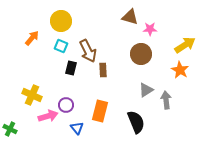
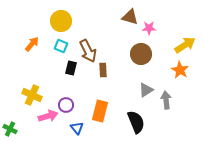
pink star: moved 1 px left, 1 px up
orange arrow: moved 6 px down
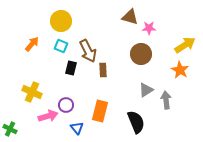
yellow cross: moved 3 px up
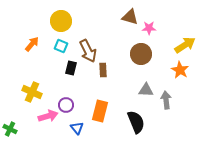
gray triangle: rotated 35 degrees clockwise
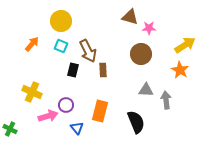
black rectangle: moved 2 px right, 2 px down
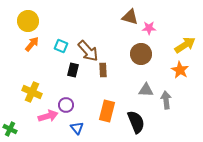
yellow circle: moved 33 px left
brown arrow: rotated 15 degrees counterclockwise
orange rectangle: moved 7 px right
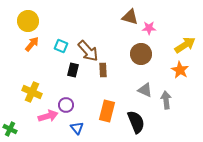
gray triangle: moved 1 px left; rotated 21 degrees clockwise
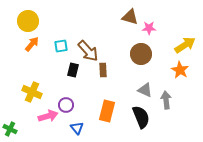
cyan square: rotated 32 degrees counterclockwise
black semicircle: moved 5 px right, 5 px up
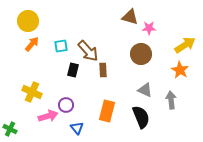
gray arrow: moved 5 px right
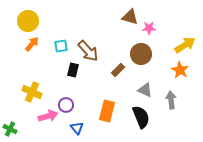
brown rectangle: moved 15 px right; rotated 48 degrees clockwise
